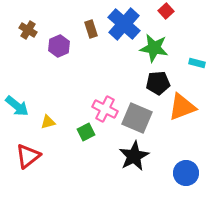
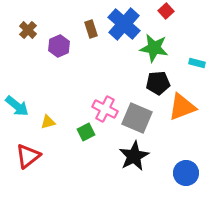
brown cross: rotated 12 degrees clockwise
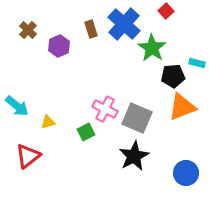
green star: moved 2 px left; rotated 24 degrees clockwise
black pentagon: moved 15 px right, 7 px up
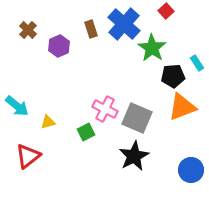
cyan rectangle: rotated 42 degrees clockwise
blue circle: moved 5 px right, 3 px up
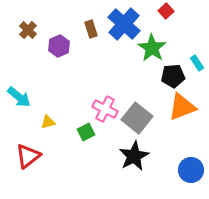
cyan arrow: moved 2 px right, 9 px up
gray square: rotated 16 degrees clockwise
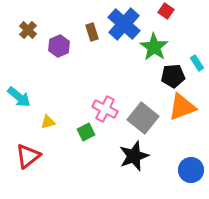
red square: rotated 14 degrees counterclockwise
brown rectangle: moved 1 px right, 3 px down
green star: moved 2 px right, 1 px up
gray square: moved 6 px right
black star: rotated 8 degrees clockwise
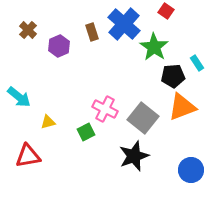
red triangle: rotated 28 degrees clockwise
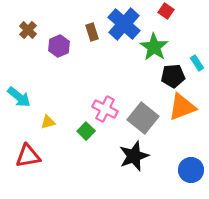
green square: moved 1 px up; rotated 18 degrees counterclockwise
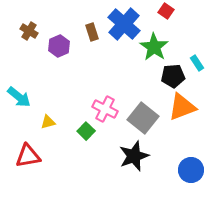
brown cross: moved 1 px right, 1 px down; rotated 12 degrees counterclockwise
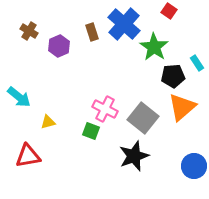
red square: moved 3 px right
orange triangle: rotated 20 degrees counterclockwise
green square: moved 5 px right; rotated 24 degrees counterclockwise
blue circle: moved 3 px right, 4 px up
